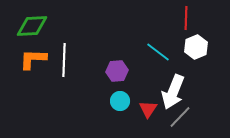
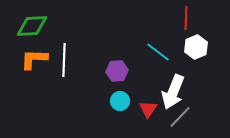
orange L-shape: moved 1 px right
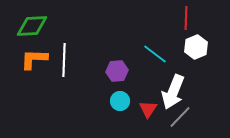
cyan line: moved 3 px left, 2 px down
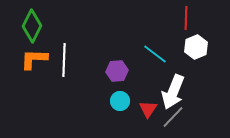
green diamond: rotated 60 degrees counterclockwise
gray line: moved 7 px left
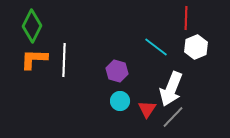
cyan line: moved 1 px right, 7 px up
purple hexagon: rotated 20 degrees clockwise
white arrow: moved 2 px left, 3 px up
red triangle: moved 1 px left
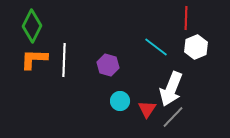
purple hexagon: moved 9 px left, 6 px up
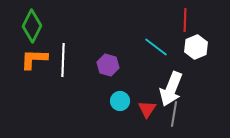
red line: moved 1 px left, 2 px down
white line: moved 1 px left
gray line: moved 1 px right, 3 px up; rotated 35 degrees counterclockwise
